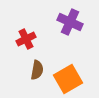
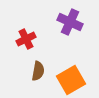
brown semicircle: moved 1 px right, 1 px down
orange square: moved 3 px right, 1 px down
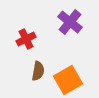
purple cross: rotated 15 degrees clockwise
orange square: moved 3 px left
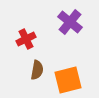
brown semicircle: moved 1 px left, 1 px up
orange square: rotated 16 degrees clockwise
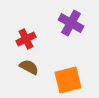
purple cross: moved 1 px right, 1 px down; rotated 10 degrees counterclockwise
brown semicircle: moved 8 px left, 3 px up; rotated 72 degrees counterclockwise
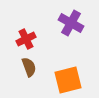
brown semicircle: rotated 42 degrees clockwise
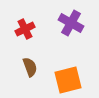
red cross: moved 1 px left, 10 px up
brown semicircle: moved 1 px right
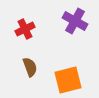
purple cross: moved 4 px right, 2 px up
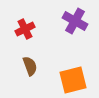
brown semicircle: moved 1 px up
orange square: moved 5 px right
